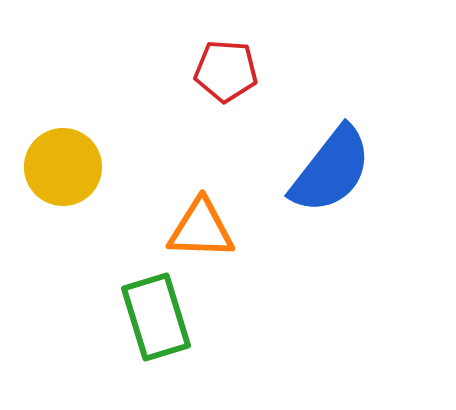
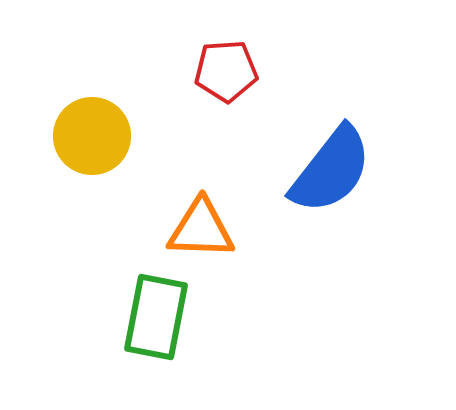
red pentagon: rotated 8 degrees counterclockwise
yellow circle: moved 29 px right, 31 px up
green rectangle: rotated 28 degrees clockwise
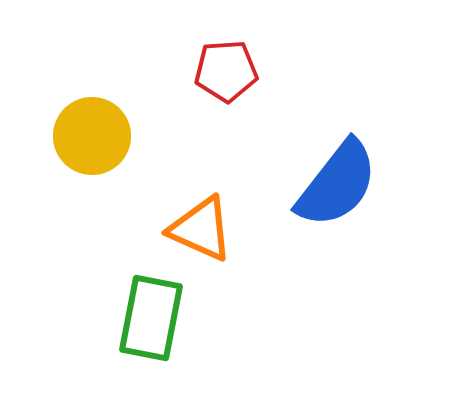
blue semicircle: moved 6 px right, 14 px down
orange triangle: rotated 22 degrees clockwise
green rectangle: moved 5 px left, 1 px down
